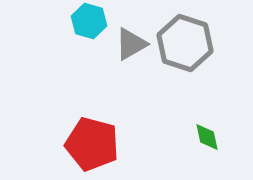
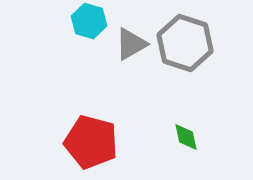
green diamond: moved 21 px left
red pentagon: moved 1 px left, 2 px up
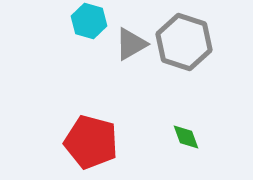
gray hexagon: moved 1 px left, 1 px up
green diamond: rotated 8 degrees counterclockwise
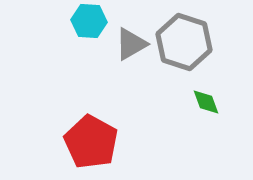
cyan hexagon: rotated 12 degrees counterclockwise
green diamond: moved 20 px right, 35 px up
red pentagon: rotated 14 degrees clockwise
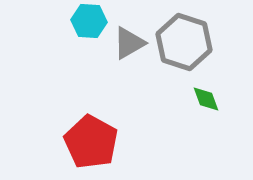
gray triangle: moved 2 px left, 1 px up
green diamond: moved 3 px up
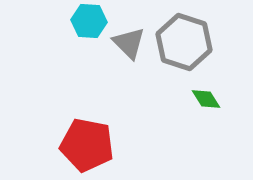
gray triangle: rotated 45 degrees counterclockwise
green diamond: rotated 12 degrees counterclockwise
red pentagon: moved 4 px left, 3 px down; rotated 18 degrees counterclockwise
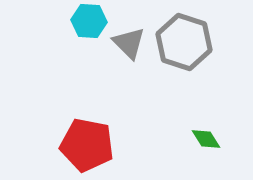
green diamond: moved 40 px down
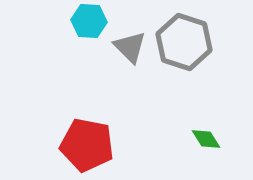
gray triangle: moved 1 px right, 4 px down
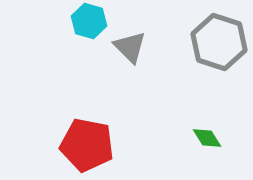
cyan hexagon: rotated 12 degrees clockwise
gray hexagon: moved 35 px right
green diamond: moved 1 px right, 1 px up
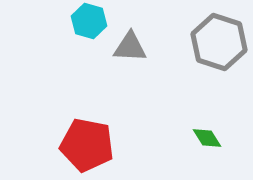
gray triangle: rotated 42 degrees counterclockwise
